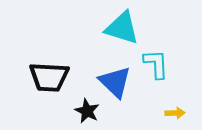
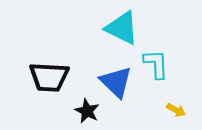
cyan triangle: rotated 9 degrees clockwise
blue triangle: moved 1 px right
yellow arrow: moved 1 px right, 3 px up; rotated 30 degrees clockwise
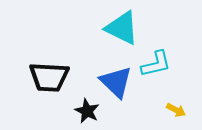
cyan L-shape: rotated 80 degrees clockwise
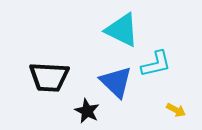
cyan triangle: moved 2 px down
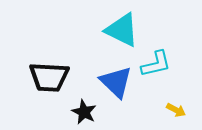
black star: moved 3 px left, 1 px down
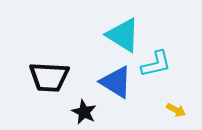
cyan triangle: moved 1 px right, 5 px down; rotated 6 degrees clockwise
blue triangle: rotated 12 degrees counterclockwise
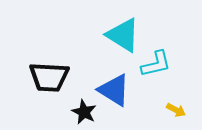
blue triangle: moved 2 px left, 8 px down
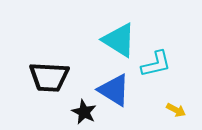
cyan triangle: moved 4 px left, 5 px down
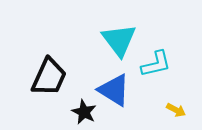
cyan triangle: rotated 21 degrees clockwise
black trapezoid: rotated 69 degrees counterclockwise
